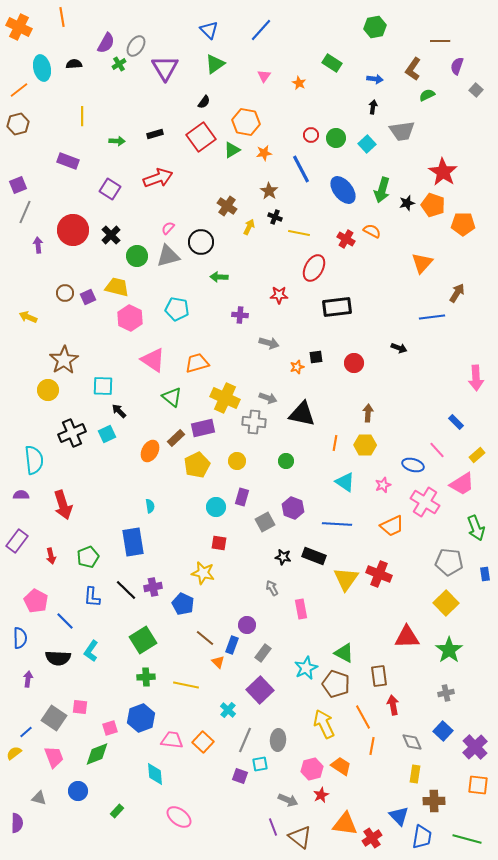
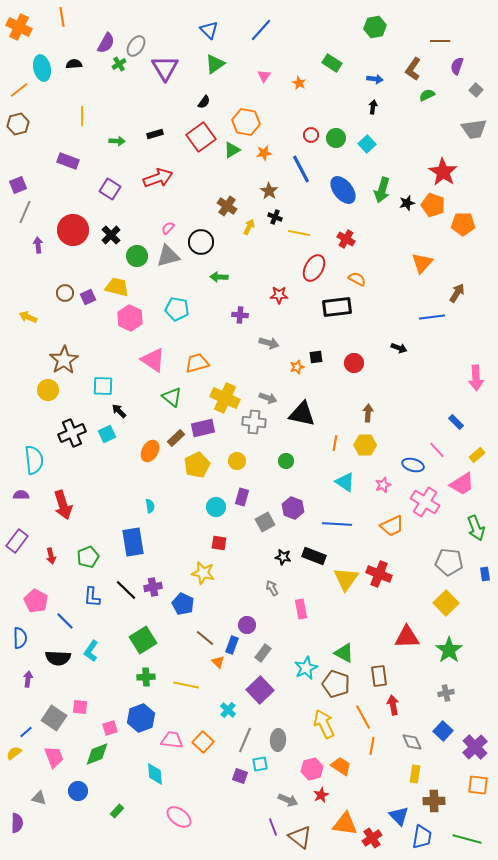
gray trapezoid at (402, 131): moved 72 px right, 2 px up
orange semicircle at (372, 231): moved 15 px left, 48 px down
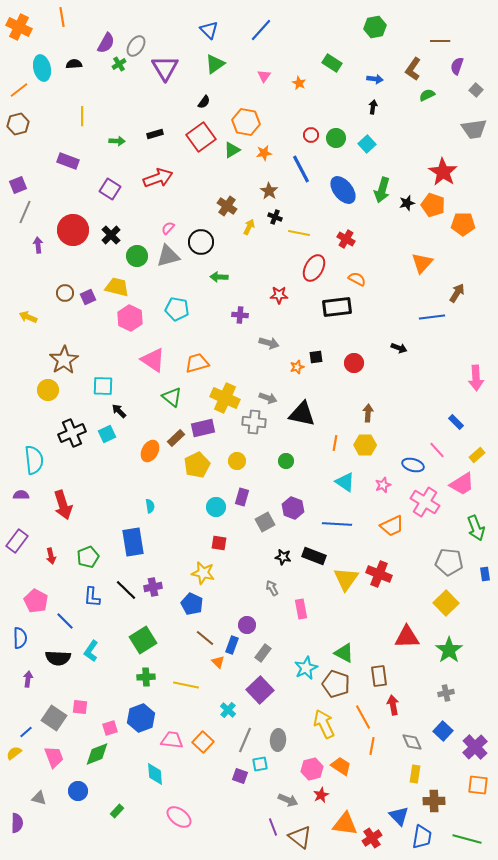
blue pentagon at (183, 604): moved 9 px right
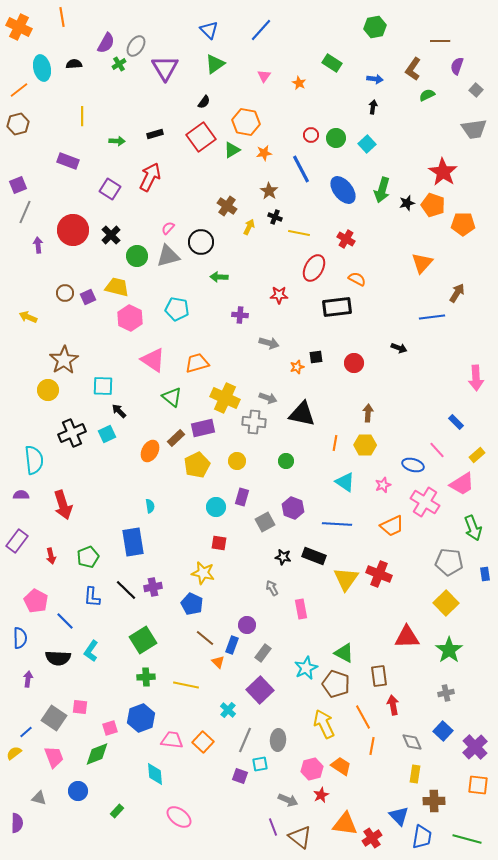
red arrow at (158, 178): moved 8 px left, 1 px up; rotated 44 degrees counterclockwise
green arrow at (476, 528): moved 3 px left
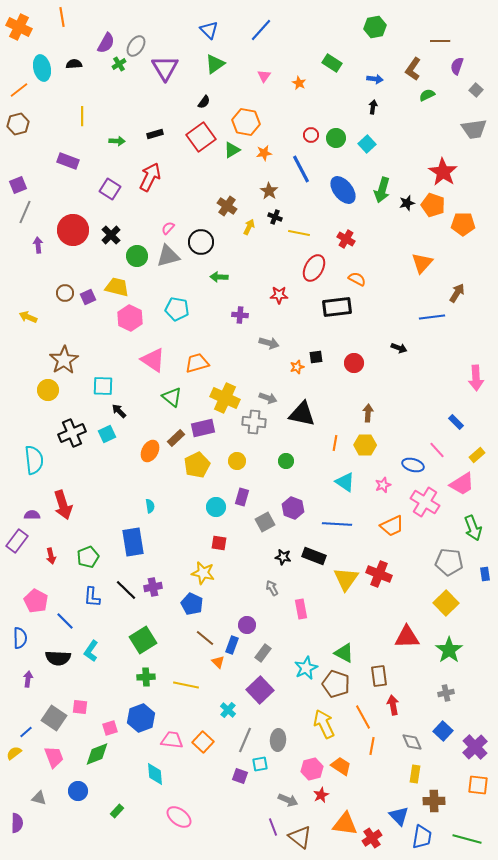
purple semicircle at (21, 495): moved 11 px right, 20 px down
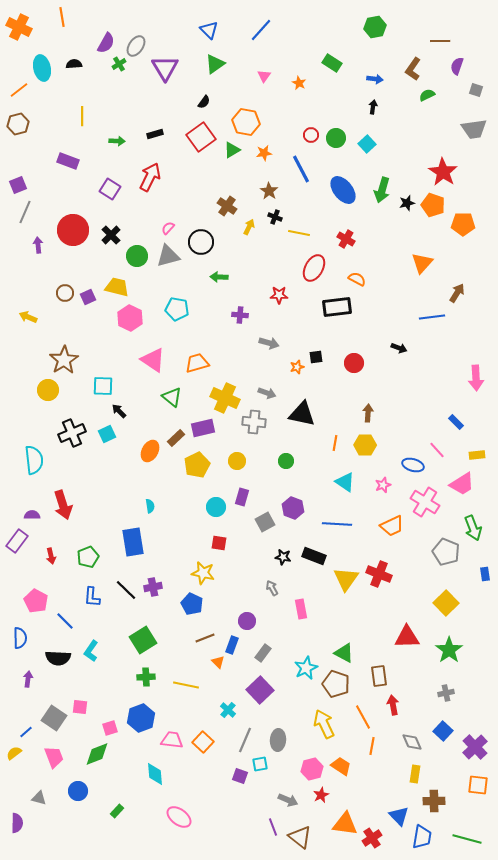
gray square at (476, 90): rotated 24 degrees counterclockwise
gray arrow at (268, 398): moved 1 px left, 5 px up
yellow rectangle at (477, 455): rotated 35 degrees clockwise
gray pentagon at (449, 562): moved 3 px left, 10 px up; rotated 16 degrees clockwise
purple circle at (247, 625): moved 4 px up
brown line at (205, 638): rotated 60 degrees counterclockwise
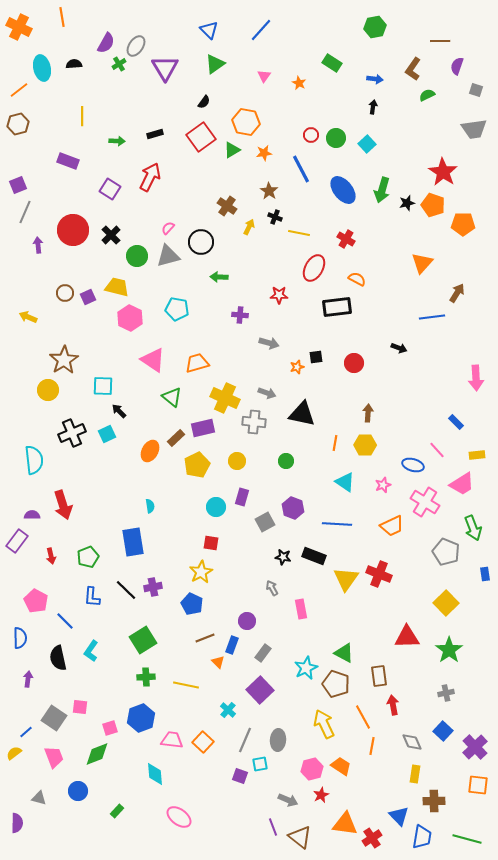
red square at (219, 543): moved 8 px left
yellow star at (203, 573): moved 2 px left, 1 px up; rotated 30 degrees clockwise
black semicircle at (58, 658): rotated 75 degrees clockwise
